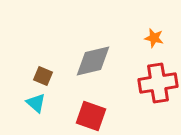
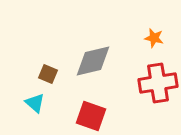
brown square: moved 5 px right, 2 px up
cyan triangle: moved 1 px left
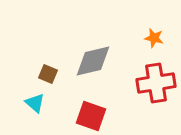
red cross: moved 2 px left
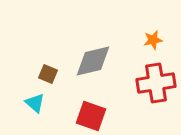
orange star: moved 1 px left, 2 px down; rotated 24 degrees counterclockwise
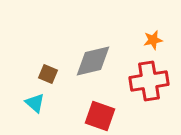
red cross: moved 7 px left, 2 px up
red square: moved 9 px right
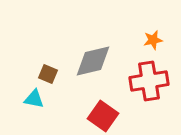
cyan triangle: moved 1 px left, 4 px up; rotated 30 degrees counterclockwise
red square: moved 3 px right; rotated 16 degrees clockwise
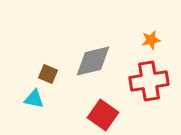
orange star: moved 2 px left
red square: moved 1 px up
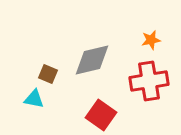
gray diamond: moved 1 px left, 1 px up
red square: moved 2 px left
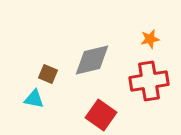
orange star: moved 1 px left, 1 px up
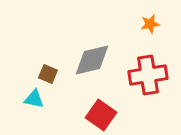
orange star: moved 15 px up
red cross: moved 1 px left, 6 px up
